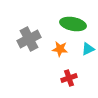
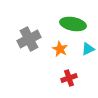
orange star: rotated 21 degrees clockwise
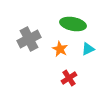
red cross: rotated 14 degrees counterclockwise
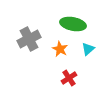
cyan triangle: rotated 16 degrees counterclockwise
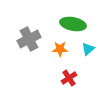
orange star: rotated 28 degrees counterclockwise
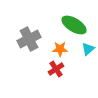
green ellipse: moved 1 px right, 1 px down; rotated 20 degrees clockwise
red cross: moved 13 px left, 9 px up
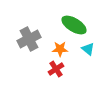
cyan triangle: rotated 40 degrees counterclockwise
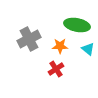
green ellipse: moved 3 px right; rotated 20 degrees counterclockwise
orange star: moved 3 px up
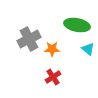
orange star: moved 8 px left, 3 px down
red cross: moved 3 px left, 8 px down
